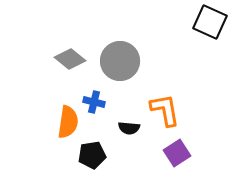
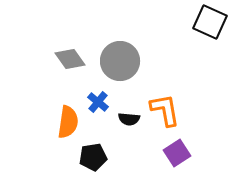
gray diamond: rotated 16 degrees clockwise
blue cross: moved 4 px right; rotated 25 degrees clockwise
black semicircle: moved 9 px up
black pentagon: moved 1 px right, 2 px down
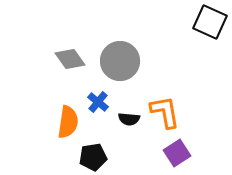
orange L-shape: moved 2 px down
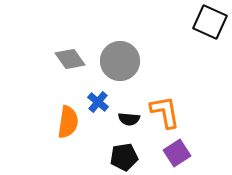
black pentagon: moved 31 px right
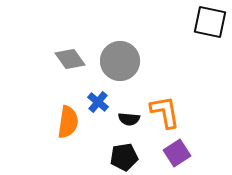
black square: rotated 12 degrees counterclockwise
